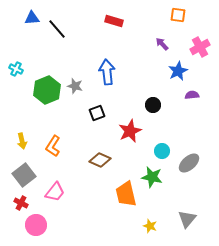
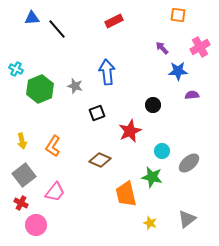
red rectangle: rotated 42 degrees counterclockwise
purple arrow: moved 4 px down
blue star: rotated 24 degrees clockwise
green hexagon: moved 7 px left, 1 px up
gray triangle: rotated 12 degrees clockwise
yellow star: moved 3 px up
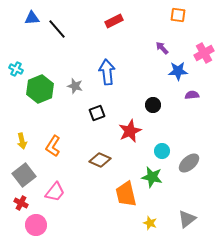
pink cross: moved 4 px right, 6 px down
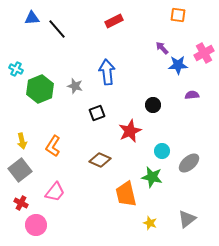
blue star: moved 6 px up
gray square: moved 4 px left, 5 px up
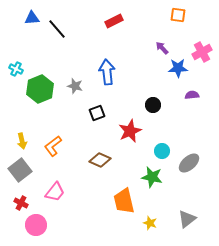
pink cross: moved 2 px left, 1 px up
blue star: moved 3 px down
orange L-shape: rotated 20 degrees clockwise
orange trapezoid: moved 2 px left, 7 px down
